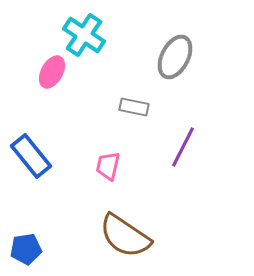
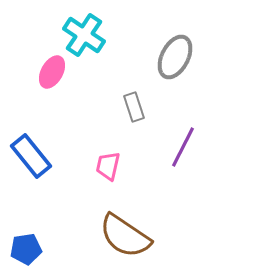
gray rectangle: rotated 60 degrees clockwise
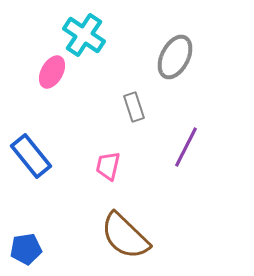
purple line: moved 3 px right
brown semicircle: rotated 10 degrees clockwise
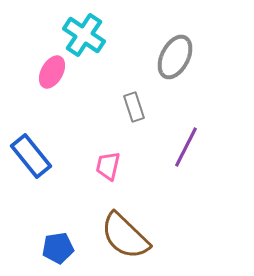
blue pentagon: moved 32 px right, 1 px up
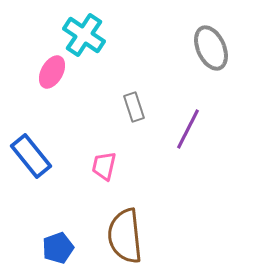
gray ellipse: moved 36 px right, 9 px up; rotated 51 degrees counterclockwise
purple line: moved 2 px right, 18 px up
pink trapezoid: moved 4 px left
brown semicircle: rotated 40 degrees clockwise
blue pentagon: rotated 12 degrees counterclockwise
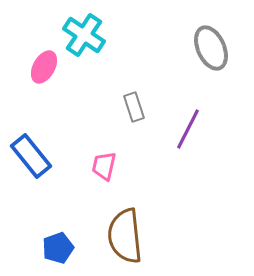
pink ellipse: moved 8 px left, 5 px up
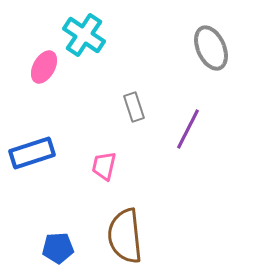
blue rectangle: moved 1 px right, 3 px up; rotated 69 degrees counterclockwise
blue pentagon: rotated 16 degrees clockwise
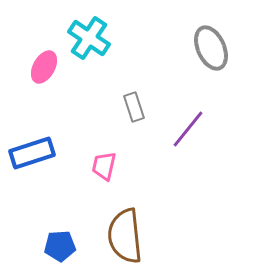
cyan cross: moved 5 px right, 3 px down
purple line: rotated 12 degrees clockwise
blue pentagon: moved 2 px right, 2 px up
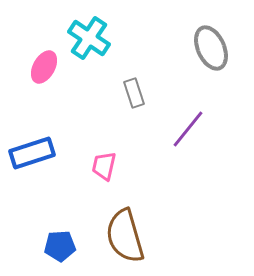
gray rectangle: moved 14 px up
brown semicircle: rotated 10 degrees counterclockwise
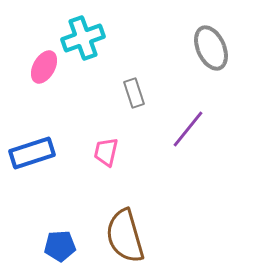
cyan cross: moved 6 px left; rotated 36 degrees clockwise
pink trapezoid: moved 2 px right, 14 px up
